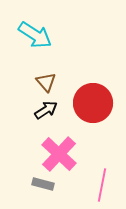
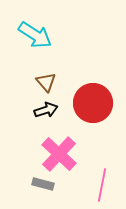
black arrow: rotated 15 degrees clockwise
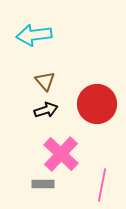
cyan arrow: moved 1 px left; rotated 140 degrees clockwise
brown triangle: moved 1 px left, 1 px up
red circle: moved 4 px right, 1 px down
pink cross: moved 2 px right
gray rectangle: rotated 15 degrees counterclockwise
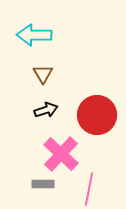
cyan arrow: rotated 8 degrees clockwise
brown triangle: moved 2 px left, 7 px up; rotated 10 degrees clockwise
red circle: moved 11 px down
pink line: moved 13 px left, 4 px down
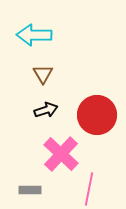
gray rectangle: moved 13 px left, 6 px down
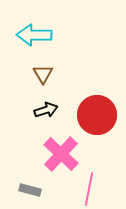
gray rectangle: rotated 15 degrees clockwise
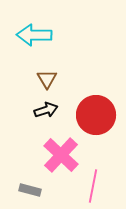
brown triangle: moved 4 px right, 5 px down
red circle: moved 1 px left
pink cross: moved 1 px down
pink line: moved 4 px right, 3 px up
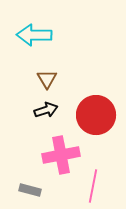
pink cross: rotated 36 degrees clockwise
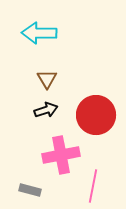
cyan arrow: moved 5 px right, 2 px up
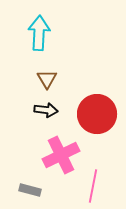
cyan arrow: rotated 92 degrees clockwise
black arrow: rotated 25 degrees clockwise
red circle: moved 1 px right, 1 px up
pink cross: rotated 15 degrees counterclockwise
